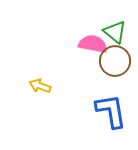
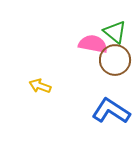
brown circle: moved 1 px up
blue L-shape: rotated 48 degrees counterclockwise
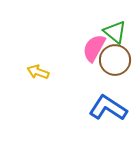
pink semicircle: moved 1 px right, 4 px down; rotated 72 degrees counterclockwise
yellow arrow: moved 2 px left, 14 px up
blue L-shape: moved 3 px left, 3 px up
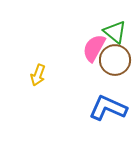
yellow arrow: moved 3 px down; rotated 90 degrees counterclockwise
blue L-shape: rotated 9 degrees counterclockwise
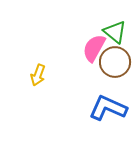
brown circle: moved 2 px down
